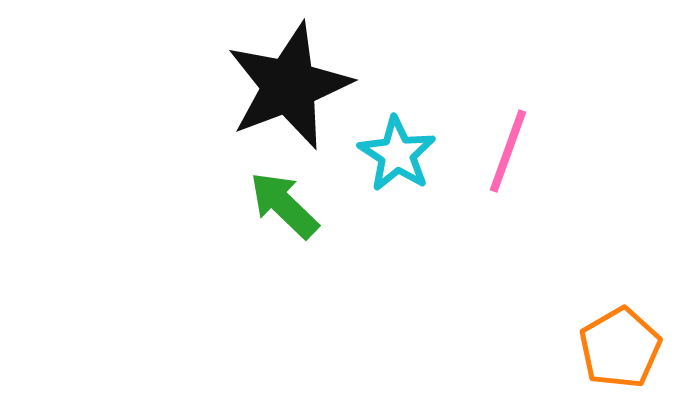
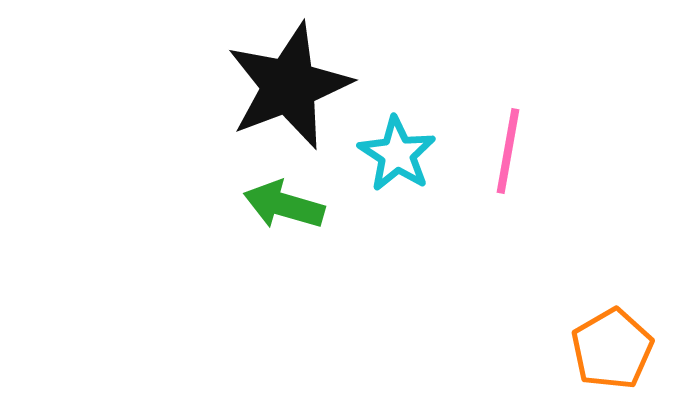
pink line: rotated 10 degrees counterclockwise
green arrow: rotated 28 degrees counterclockwise
orange pentagon: moved 8 px left, 1 px down
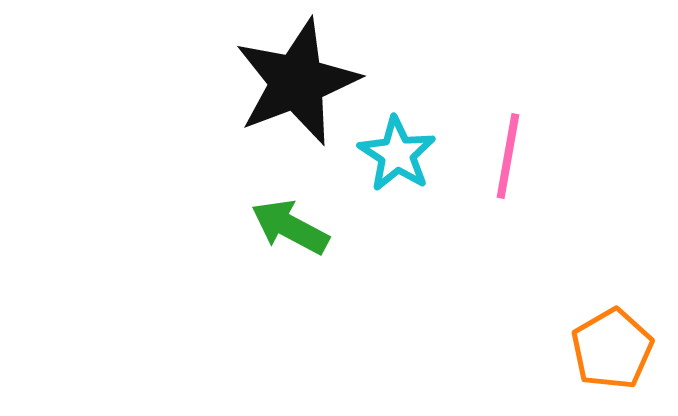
black star: moved 8 px right, 4 px up
pink line: moved 5 px down
green arrow: moved 6 px right, 22 px down; rotated 12 degrees clockwise
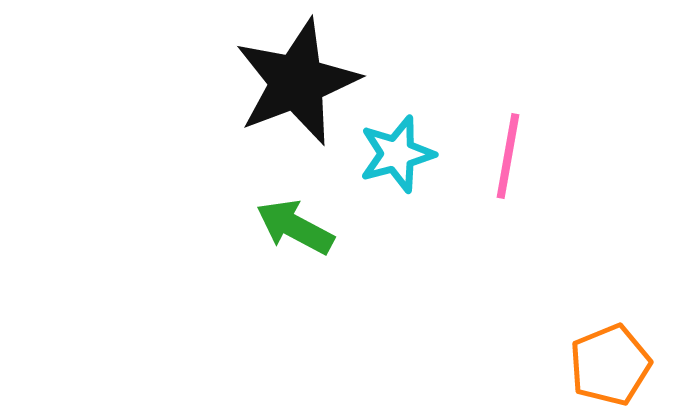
cyan star: rotated 24 degrees clockwise
green arrow: moved 5 px right
orange pentagon: moved 2 px left, 16 px down; rotated 8 degrees clockwise
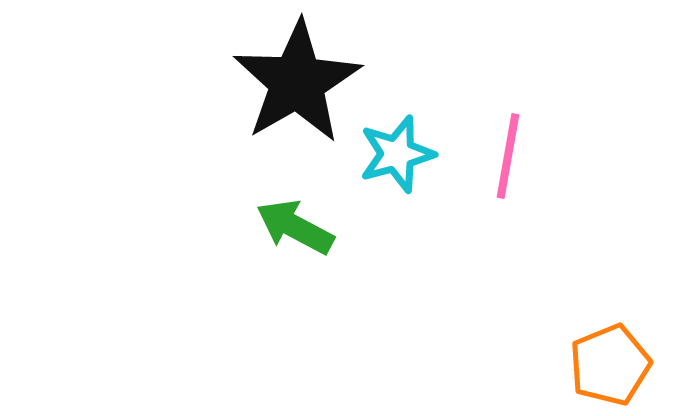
black star: rotated 9 degrees counterclockwise
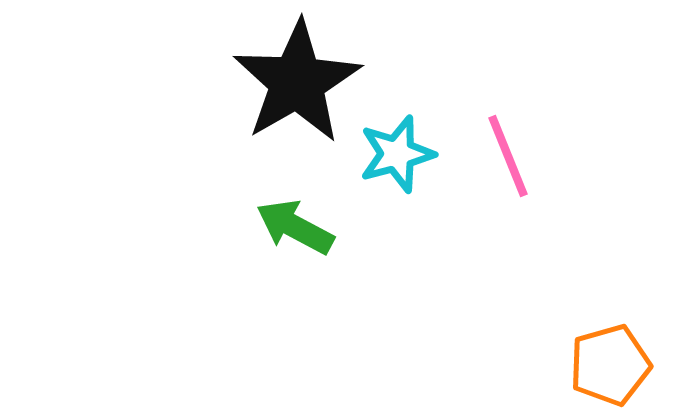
pink line: rotated 32 degrees counterclockwise
orange pentagon: rotated 6 degrees clockwise
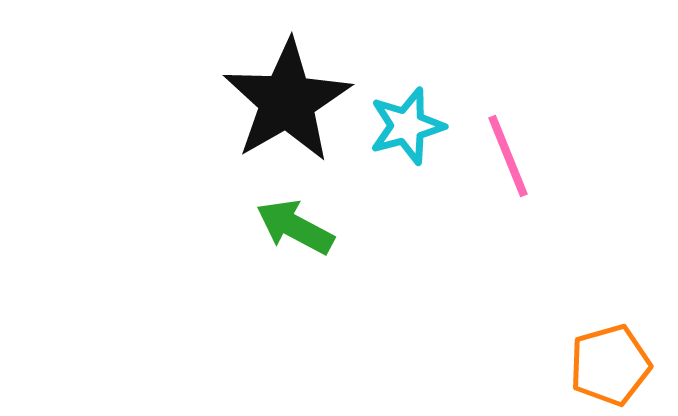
black star: moved 10 px left, 19 px down
cyan star: moved 10 px right, 28 px up
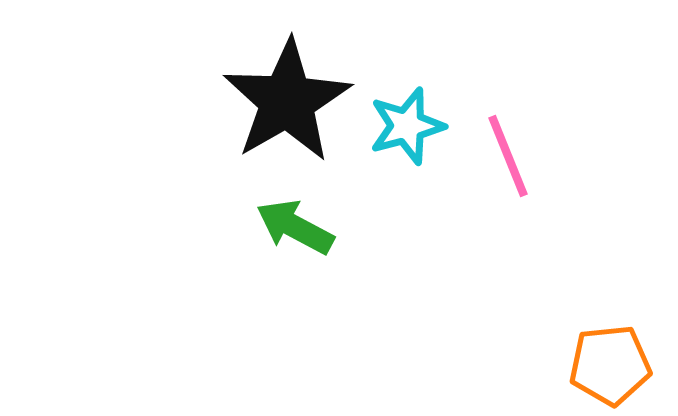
orange pentagon: rotated 10 degrees clockwise
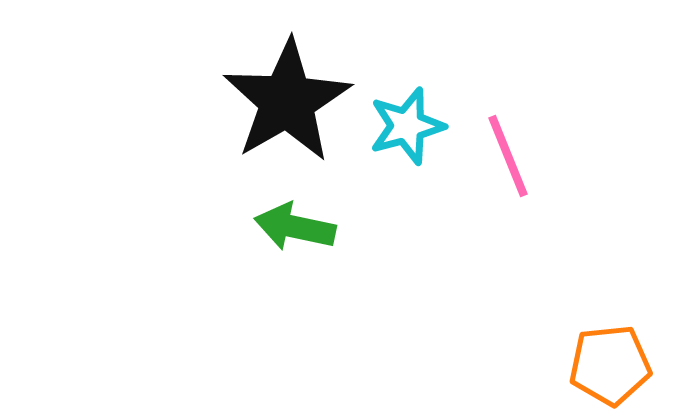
green arrow: rotated 16 degrees counterclockwise
